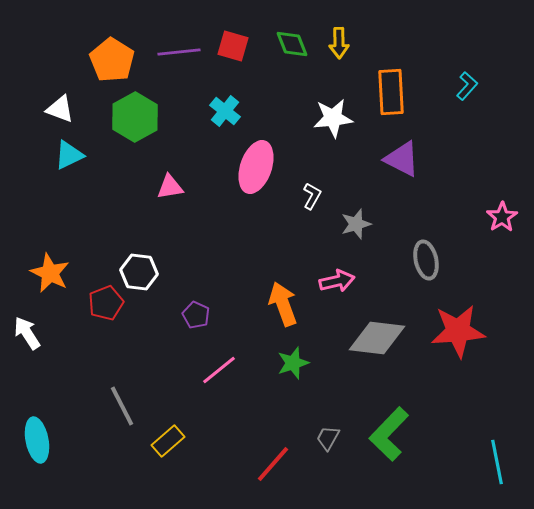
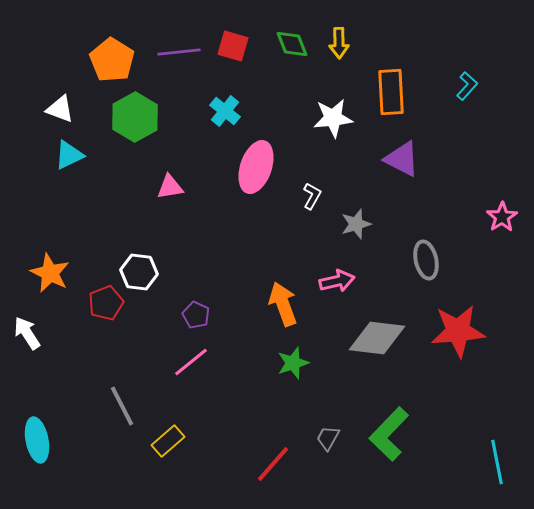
pink line: moved 28 px left, 8 px up
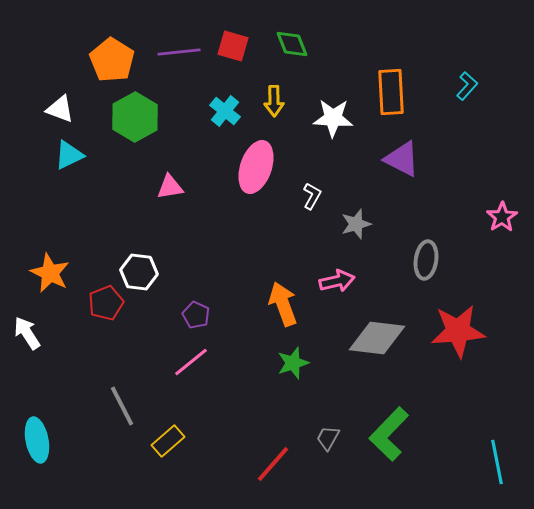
yellow arrow: moved 65 px left, 58 px down
white star: rotated 9 degrees clockwise
gray ellipse: rotated 21 degrees clockwise
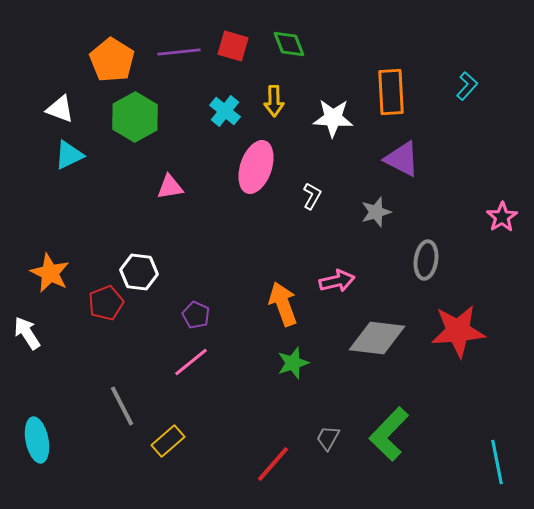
green diamond: moved 3 px left
gray star: moved 20 px right, 12 px up
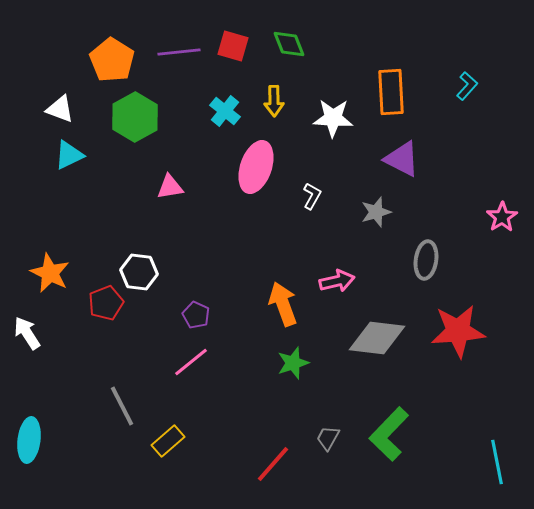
cyan ellipse: moved 8 px left; rotated 18 degrees clockwise
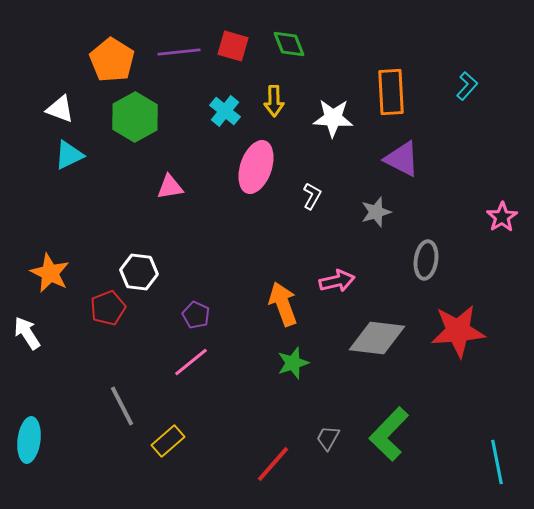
red pentagon: moved 2 px right, 5 px down
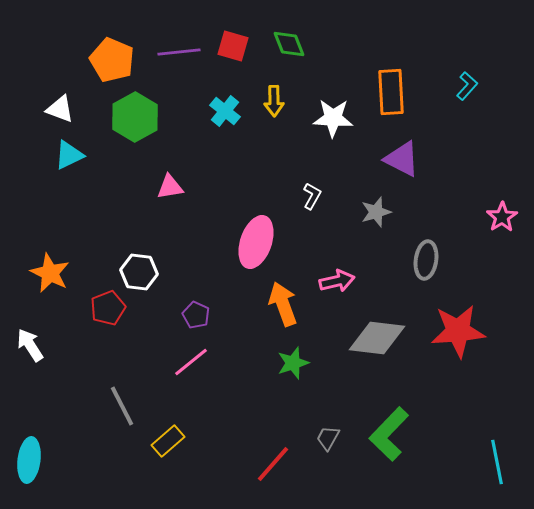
orange pentagon: rotated 9 degrees counterclockwise
pink ellipse: moved 75 px down
white arrow: moved 3 px right, 12 px down
cyan ellipse: moved 20 px down
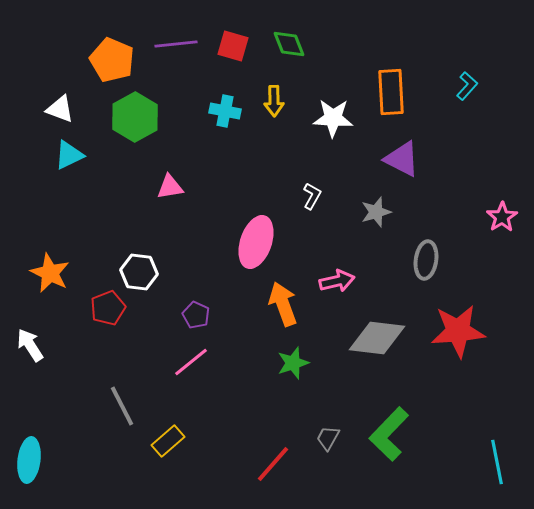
purple line: moved 3 px left, 8 px up
cyan cross: rotated 28 degrees counterclockwise
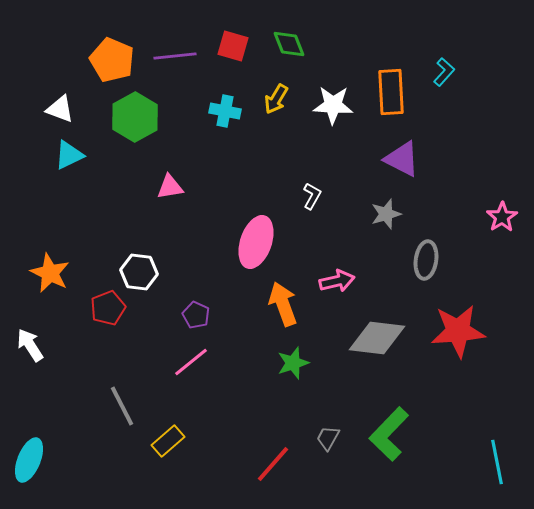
purple line: moved 1 px left, 12 px down
cyan L-shape: moved 23 px left, 14 px up
yellow arrow: moved 2 px right, 2 px up; rotated 32 degrees clockwise
white star: moved 13 px up
gray star: moved 10 px right, 2 px down
cyan ellipse: rotated 15 degrees clockwise
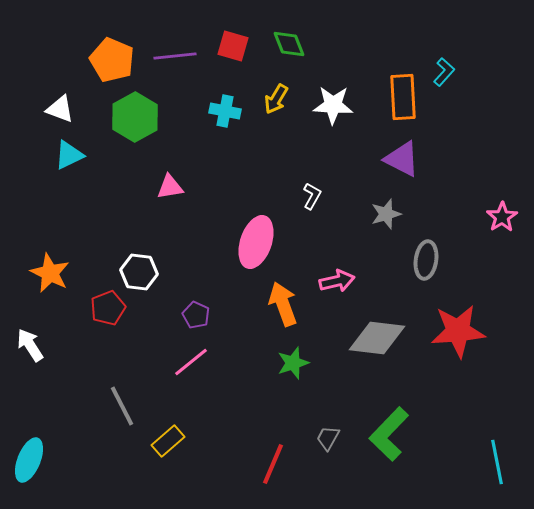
orange rectangle: moved 12 px right, 5 px down
red line: rotated 18 degrees counterclockwise
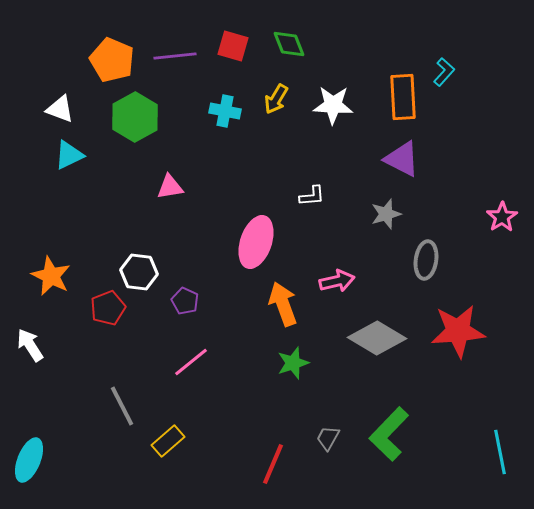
white L-shape: rotated 56 degrees clockwise
orange star: moved 1 px right, 3 px down
purple pentagon: moved 11 px left, 14 px up
gray diamond: rotated 24 degrees clockwise
cyan line: moved 3 px right, 10 px up
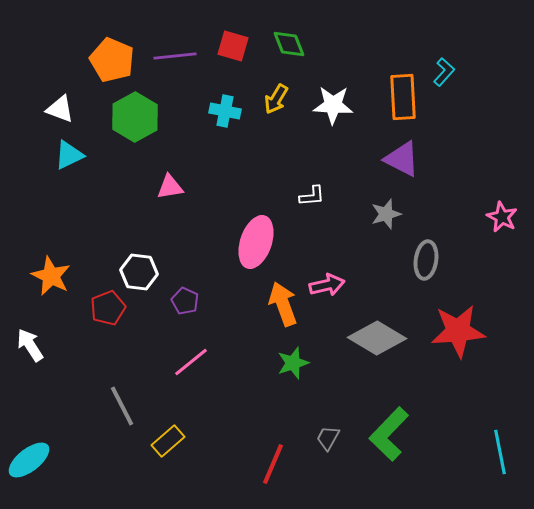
pink star: rotated 12 degrees counterclockwise
pink arrow: moved 10 px left, 4 px down
cyan ellipse: rotated 30 degrees clockwise
